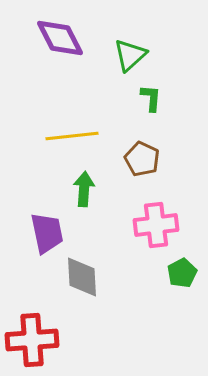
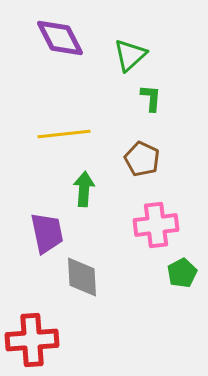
yellow line: moved 8 px left, 2 px up
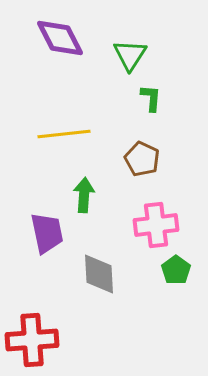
green triangle: rotated 15 degrees counterclockwise
green arrow: moved 6 px down
green pentagon: moved 6 px left, 3 px up; rotated 8 degrees counterclockwise
gray diamond: moved 17 px right, 3 px up
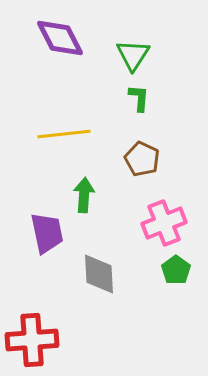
green triangle: moved 3 px right
green L-shape: moved 12 px left
pink cross: moved 8 px right, 2 px up; rotated 15 degrees counterclockwise
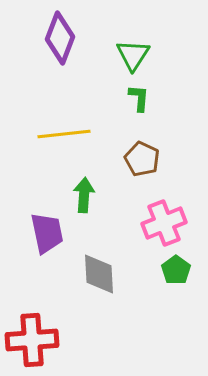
purple diamond: rotated 48 degrees clockwise
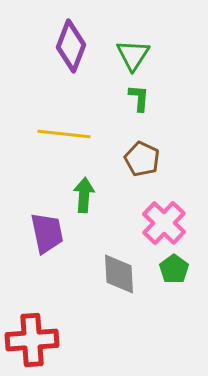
purple diamond: moved 11 px right, 8 px down
yellow line: rotated 12 degrees clockwise
pink cross: rotated 24 degrees counterclockwise
green pentagon: moved 2 px left, 1 px up
gray diamond: moved 20 px right
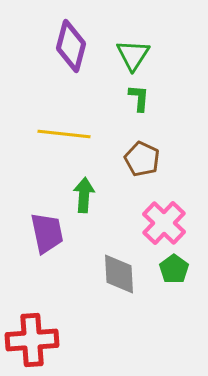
purple diamond: rotated 6 degrees counterclockwise
